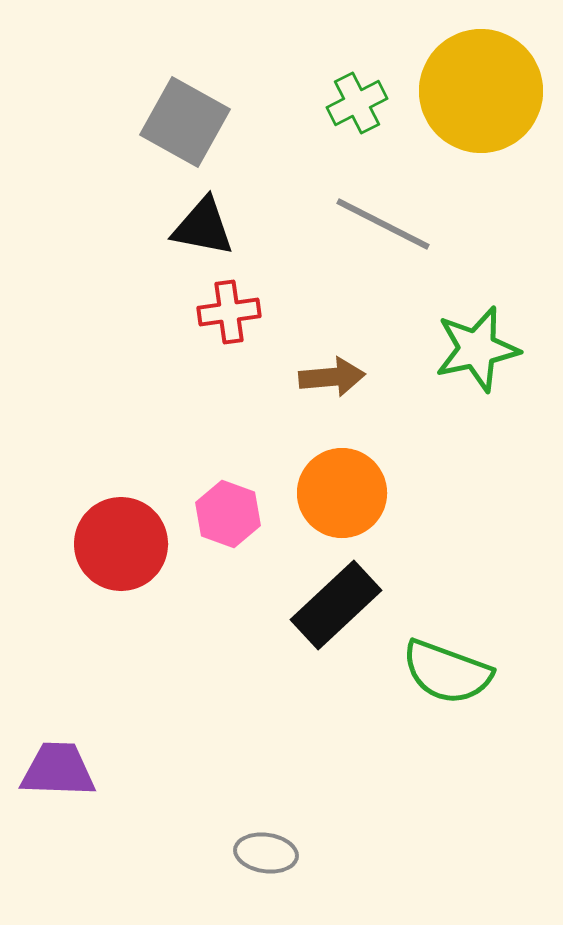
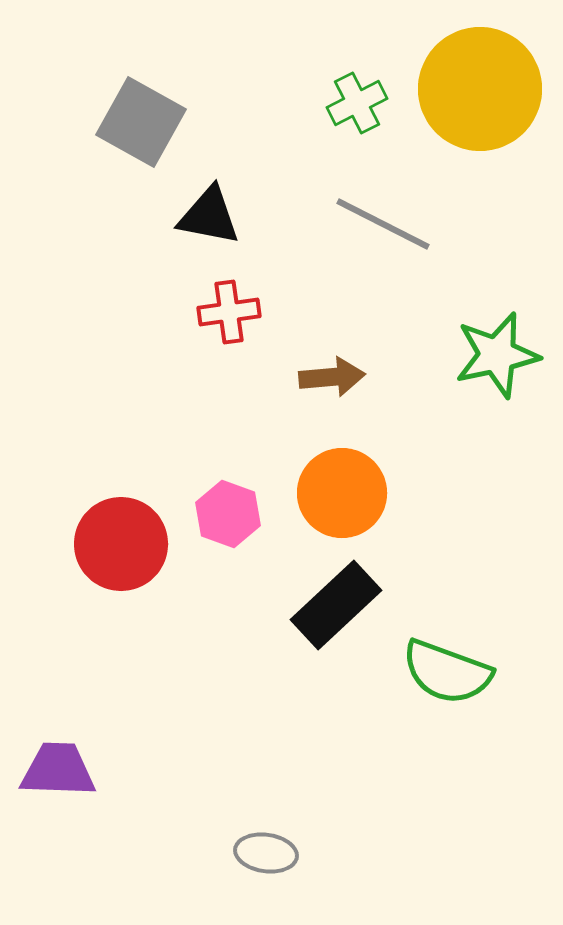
yellow circle: moved 1 px left, 2 px up
gray square: moved 44 px left
black triangle: moved 6 px right, 11 px up
green star: moved 20 px right, 6 px down
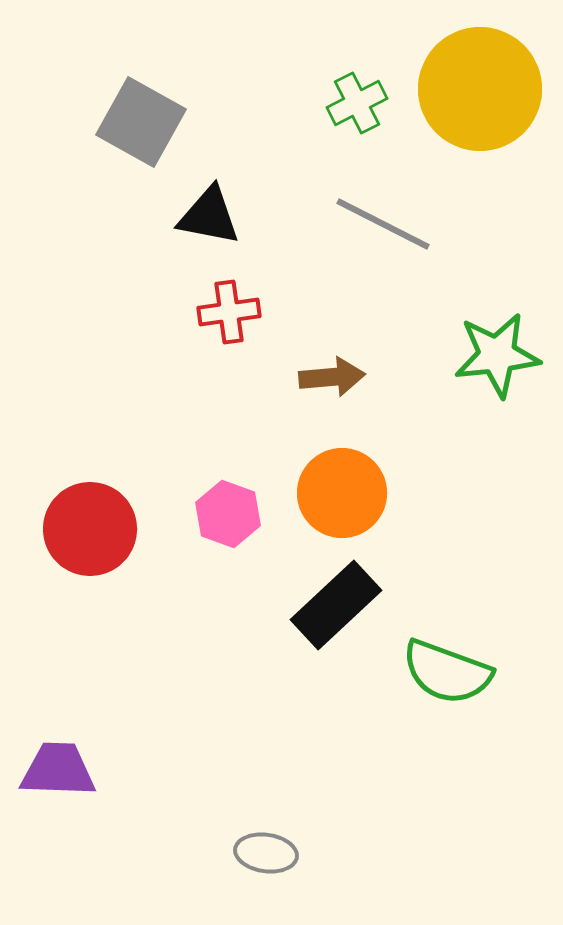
green star: rotated 6 degrees clockwise
red circle: moved 31 px left, 15 px up
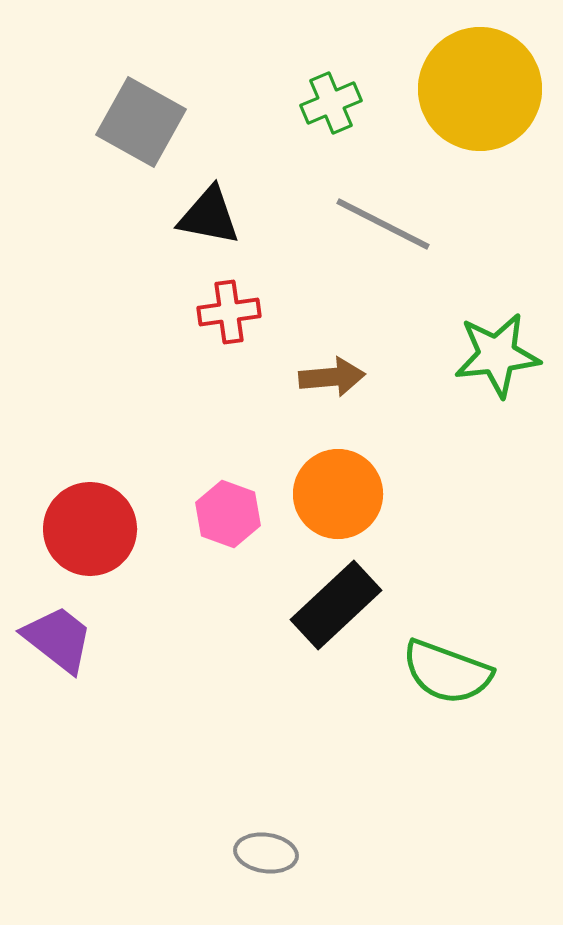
green cross: moved 26 px left; rotated 4 degrees clockwise
orange circle: moved 4 px left, 1 px down
purple trapezoid: moved 131 px up; rotated 36 degrees clockwise
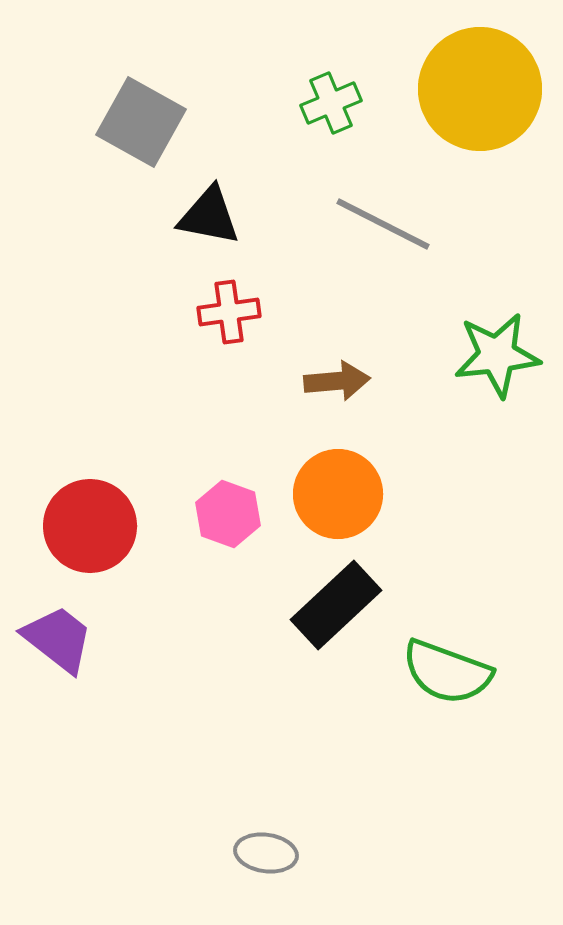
brown arrow: moved 5 px right, 4 px down
red circle: moved 3 px up
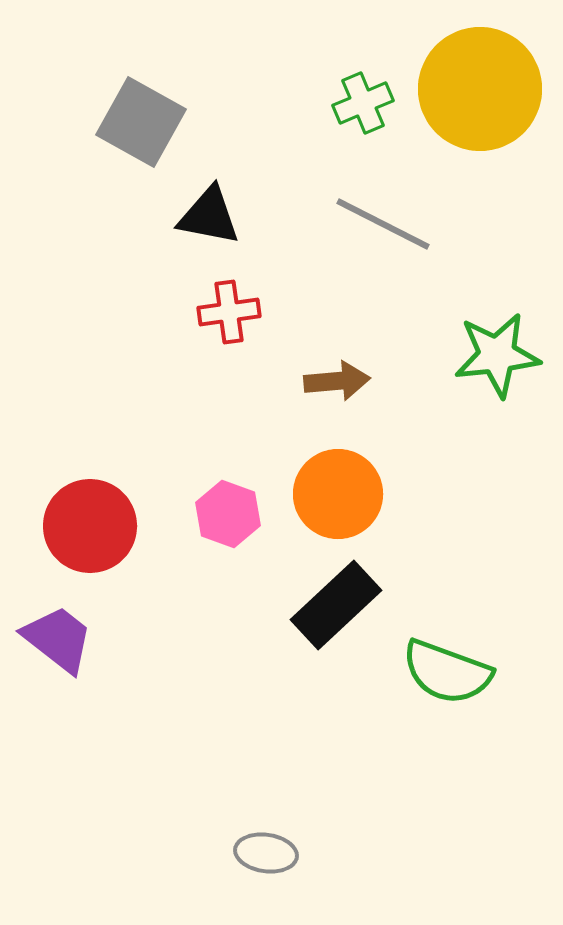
green cross: moved 32 px right
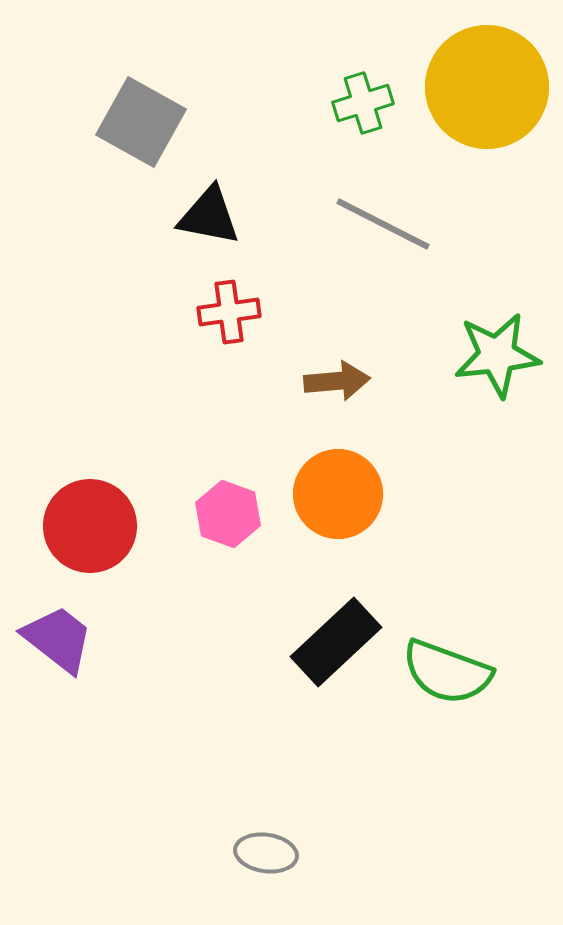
yellow circle: moved 7 px right, 2 px up
green cross: rotated 6 degrees clockwise
black rectangle: moved 37 px down
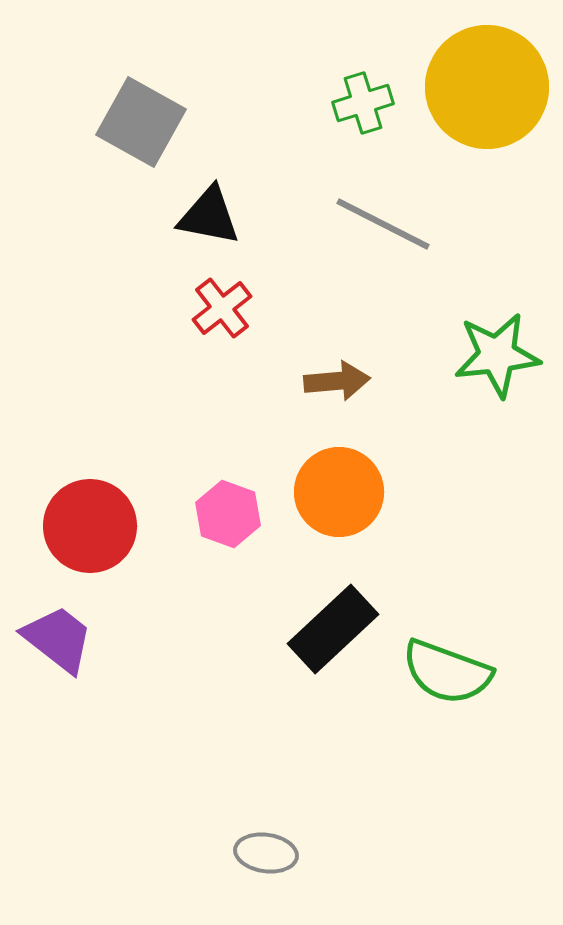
red cross: moved 7 px left, 4 px up; rotated 30 degrees counterclockwise
orange circle: moved 1 px right, 2 px up
black rectangle: moved 3 px left, 13 px up
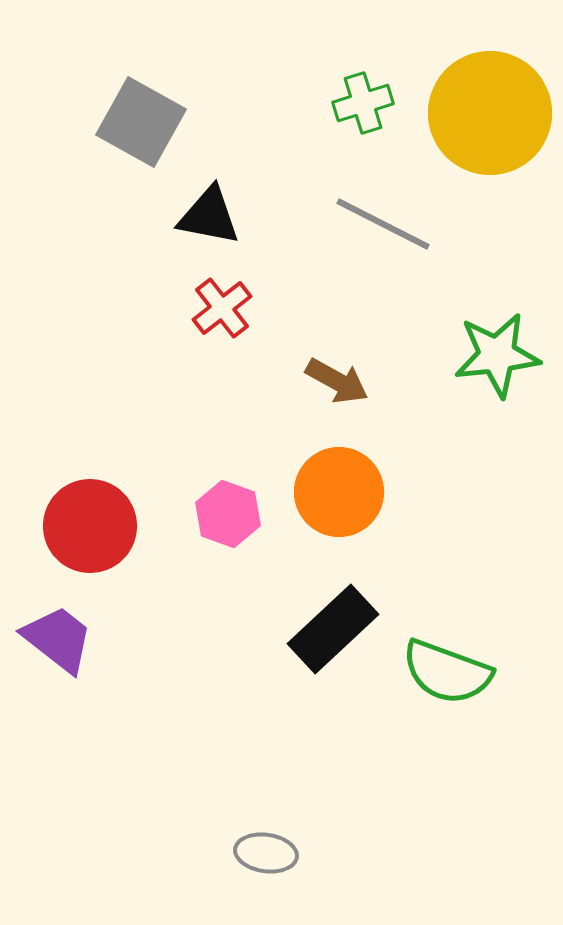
yellow circle: moved 3 px right, 26 px down
brown arrow: rotated 34 degrees clockwise
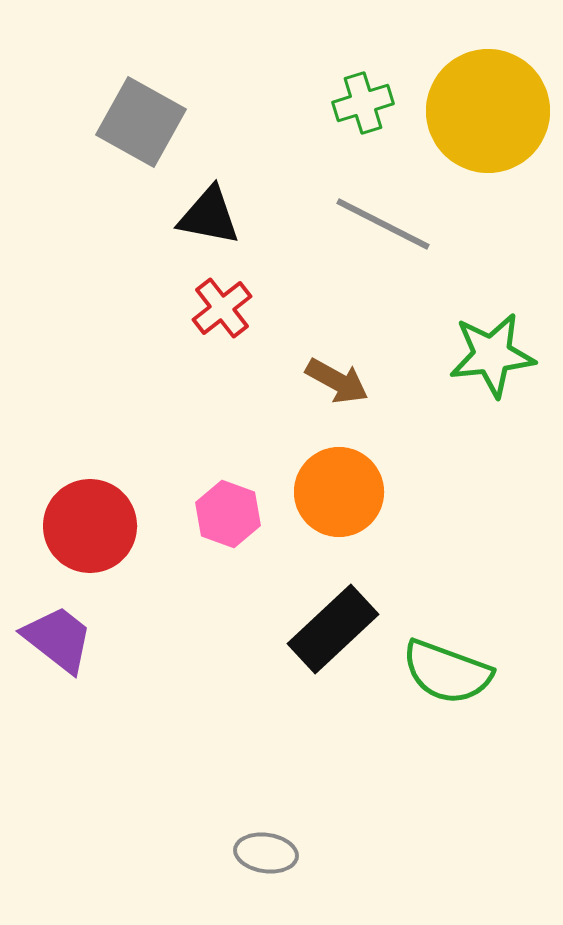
yellow circle: moved 2 px left, 2 px up
green star: moved 5 px left
